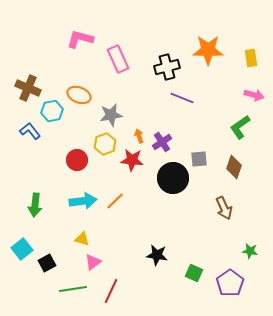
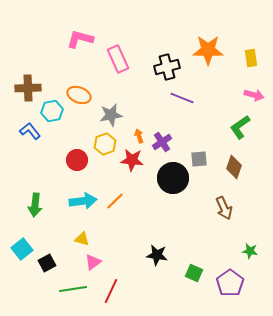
brown cross: rotated 25 degrees counterclockwise
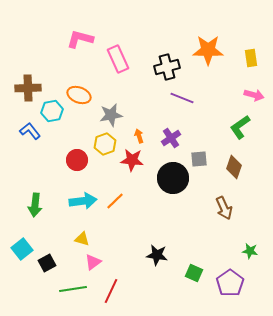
purple cross: moved 9 px right, 4 px up
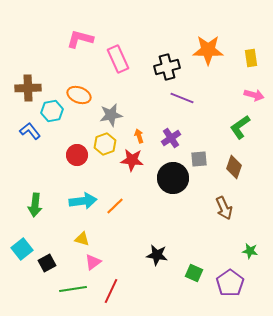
red circle: moved 5 px up
orange line: moved 5 px down
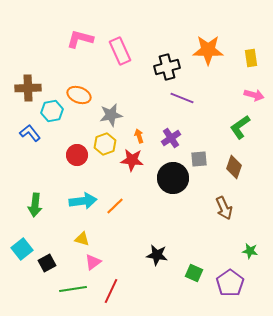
pink rectangle: moved 2 px right, 8 px up
blue L-shape: moved 2 px down
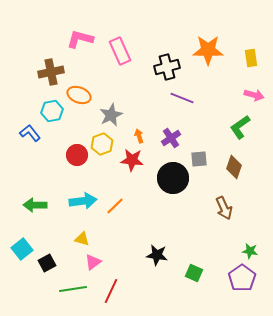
brown cross: moved 23 px right, 16 px up; rotated 10 degrees counterclockwise
gray star: rotated 15 degrees counterclockwise
yellow hexagon: moved 3 px left
green arrow: rotated 85 degrees clockwise
purple pentagon: moved 12 px right, 5 px up
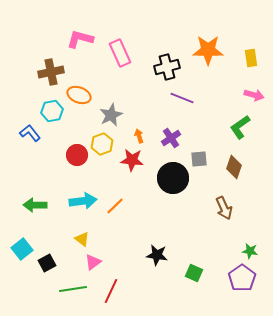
pink rectangle: moved 2 px down
yellow triangle: rotated 21 degrees clockwise
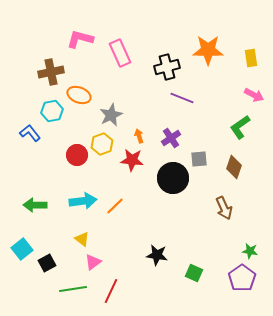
pink arrow: rotated 12 degrees clockwise
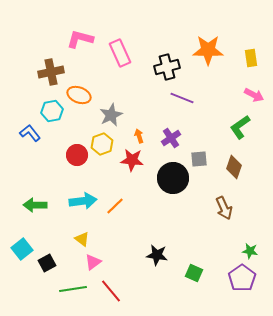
red line: rotated 65 degrees counterclockwise
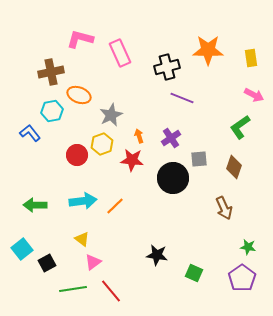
green star: moved 2 px left, 4 px up
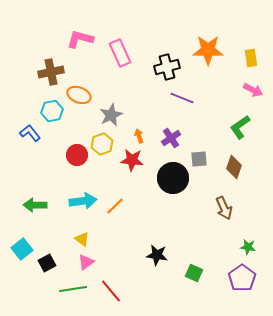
pink arrow: moved 1 px left, 5 px up
pink triangle: moved 7 px left
